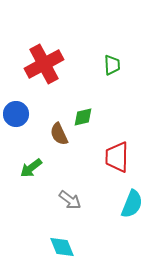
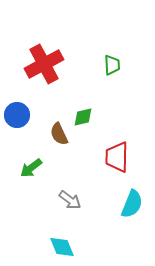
blue circle: moved 1 px right, 1 px down
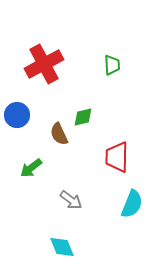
gray arrow: moved 1 px right
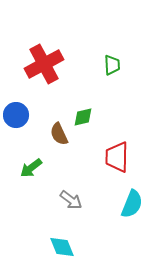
blue circle: moved 1 px left
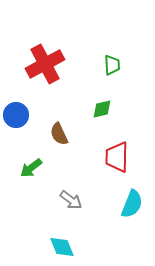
red cross: moved 1 px right
green diamond: moved 19 px right, 8 px up
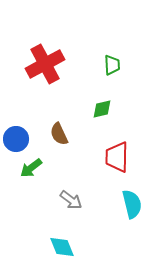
blue circle: moved 24 px down
cyan semicircle: rotated 36 degrees counterclockwise
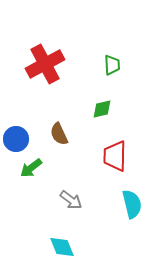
red trapezoid: moved 2 px left, 1 px up
